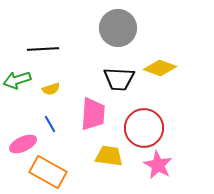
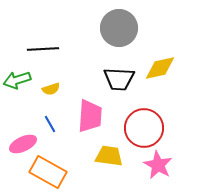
gray circle: moved 1 px right
yellow diamond: rotated 32 degrees counterclockwise
pink trapezoid: moved 3 px left, 2 px down
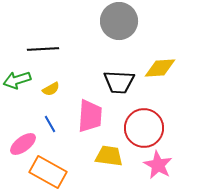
gray circle: moved 7 px up
yellow diamond: rotated 8 degrees clockwise
black trapezoid: moved 3 px down
yellow semicircle: rotated 12 degrees counterclockwise
pink ellipse: rotated 12 degrees counterclockwise
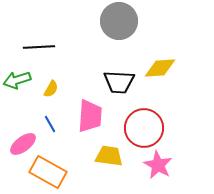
black line: moved 4 px left, 2 px up
yellow semicircle: rotated 30 degrees counterclockwise
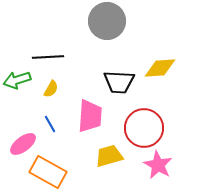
gray circle: moved 12 px left
black line: moved 9 px right, 10 px down
yellow trapezoid: rotated 24 degrees counterclockwise
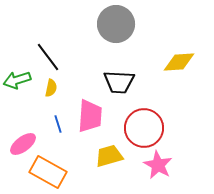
gray circle: moved 9 px right, 3 px down
black line: rotated 56 degrees clockwise
yellow diamond: moved 19 px right, 6 px up
yellow semicircle: moved 1 px up; rotated 18 degrees counterclockwise
blue line: moved 8 px right; rotated 12 degrees clockwise
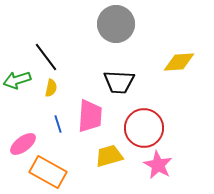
black line: moved 2 px left
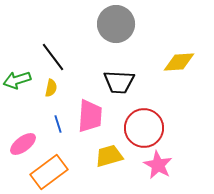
black line: moved 7 px right
orange rectangle: moved 1 px right; rotated 66 degrees counterclockwise
